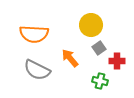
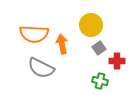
orange arrow: moved 8 px left, 14 px up; rotated 30 degrees clockwise
gray semicircle: moved 4 px right, 2 px up
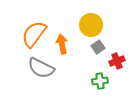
orange semicircle: rotated 124 degrees clockwise
gray square: moved 1 px left, 1 px up
red cross: rotated 21 degrees counterclockwise
green cross: rotated 21 degrees counterclockwise
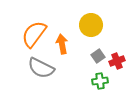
gray square: moved 9 px down
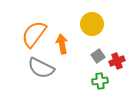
yellow circle: moved 1 px right, 1 px up
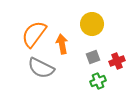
gray square: moved 5 px left, 1 px down; rotated 16 degrees clockwise
green cross: moved 2 px left; rotated 14 degrees counterclockwise
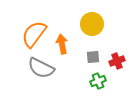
gray square: rotated 16 degrees clockwise
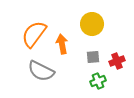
gray semicircle: moved 3 px down
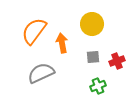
orange semicircle: moved 3 px up
orange arrow: moved 1 px up
gray semicircle: moved 2 px down; rotated 128 degrees clockwise
green cross: moved 5 px down
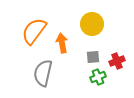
gray semicircle: moved 2 px right; rotated 52 degrees counterclockwise
green cross: moved 9 px up
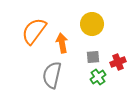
red cross: moved 1 px right, 1 px down
gray semicircle: moved 9 px right, 2 px down
green cross: rotated 14 degrees counterclockwise
